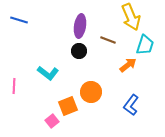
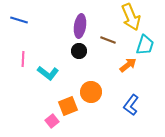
pink line: moved 9 px right, 27 px up
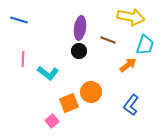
yellow arrow: rotated 56 degrees counterclockwise
purple ellipse: moved 2 px down
orange square: moved 1 px right, 3 px up
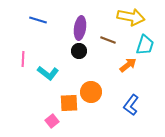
blue line: moved 19 px right
orange square: rotated 18 degrees clockwise
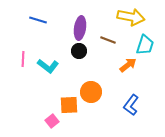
cyan L-shape: moved 7 px up
orange square: moved 2 px down
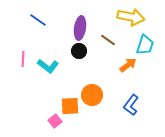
blue line: rotated 18 degrees clockwise
brown line: rotated 14 degrees clockwise
orange circle: moved 1 px right, 3 px down
orange square: moved 1 px right, 1 px down
pink square: moved 3 px right
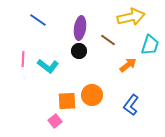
yellow arrow: rotated 24 degrees counterclockwise
cyan trapezoid: moved 5 px right
orange square: moved 3 px left, 5 px up
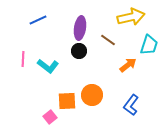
blue line: rotated 60 degrees counterclockwise
cyan trapezoid: moved 1 px left
pink square: moved 5 px left, 4 px up
